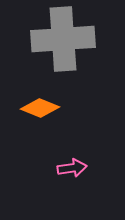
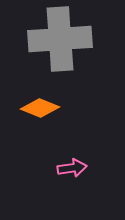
gray cross: moved 3 px left
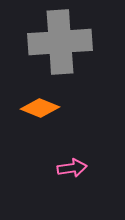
gray cross: moved 3 px down
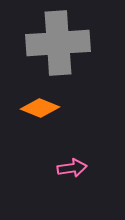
gray cross: moved 2 px left, 1 px down
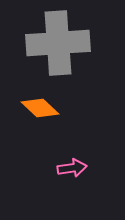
orange diamond: rotated 21 degrees clockwise
